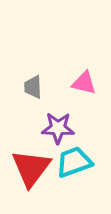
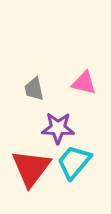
gray trapezoid: moved 1 px right, 2 px down; rotated 10 degrees counterclockwise
cyan trapezoid: rotated 30 degrees counterclockwise
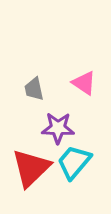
pink triangle: rotated 20 degrees clockwise
red triangle: rotated 9 degrees clockwise
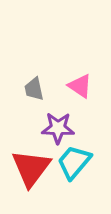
pink triangle: moved 4 px left, 3 px down
red triangle: rotated 9 degrees counterclockwise
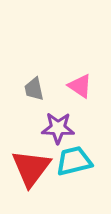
cyan trapezoid: moved 1 px up; rotated 36 degrees clockwise
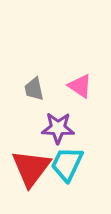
cyan trapezoid: moved 7 px left, 3 px down; rotated 51 degrees counterclockwise
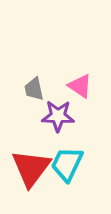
purple star: moved 12 px up
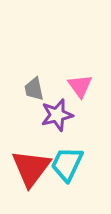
pink triangle: rotated 20 degrees clockwise
purple star: moved 1 px left, 1 px up; rotated 16 degrees counterclockwise
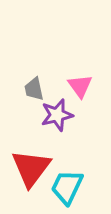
cyan trapezoid: moved 23 px down
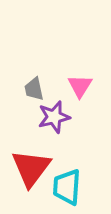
pink triangle: rotated 8 degrees clockwise
purple star: moved 3 px left, 2 px down
cyan trapezoid: rotated 21 degrees counterclockwise
